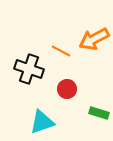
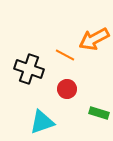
orange line: moved 4 px right, 4 px down
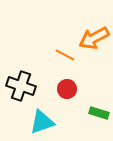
orange arrow: moved 1 px up
black cross: moved 8 px left, 17 px down
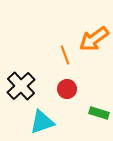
orange arrow: moved 1 px down; rotated 8 degrees counterclockwise
orange line: rotated 42 degrees clockwise
black cross: rotated 28 degrees clockwise
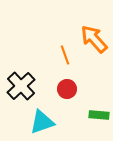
orange arrow: rotated 84 degrees clockwise
green rectangle: moved 2 px down; rotated 12 degrees counterclockwise
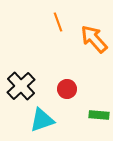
orange line: moved 7 px left, 33 px up
cyan triangle: moved 2 px up
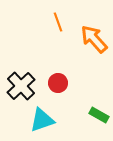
red circle: moved 9 px left, 6 px up
green rectangle: rotated 24 degrees clockwise
